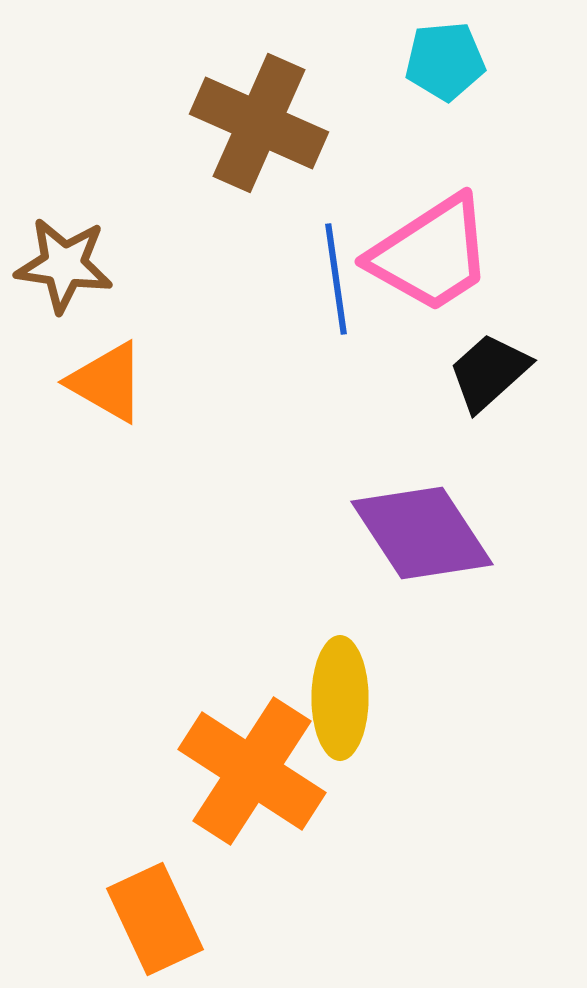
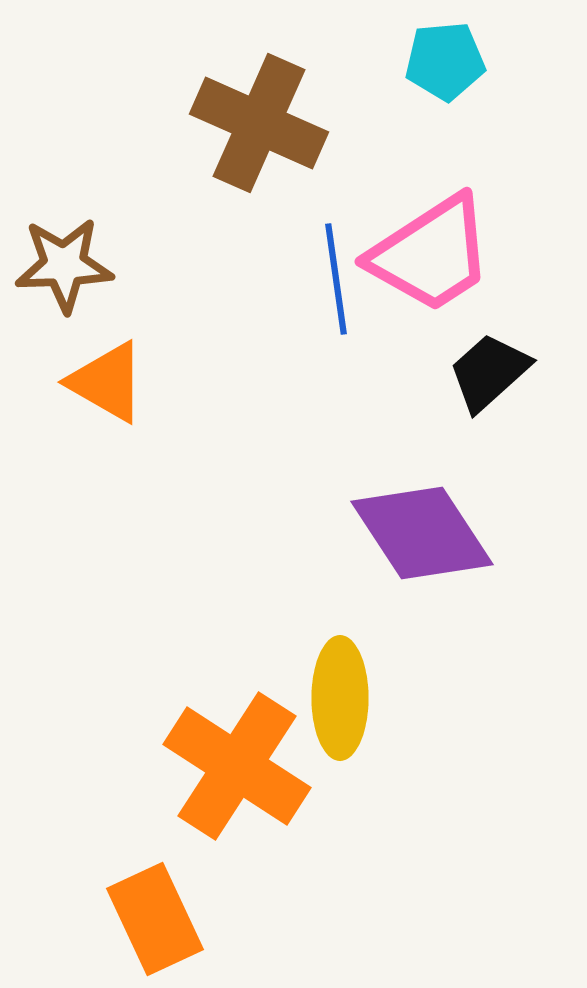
brown star: rotated 10 degrees counterclockwise
orange cross: moved 15 px left, 5 px up
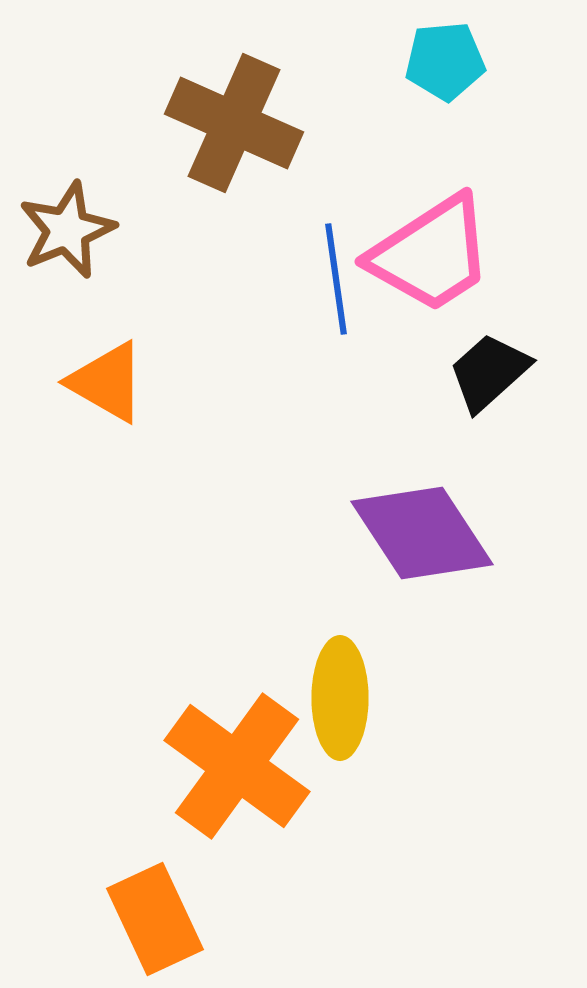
brown cross: moved 25 px left
brown star: moved 3 px right, 35 px up; rotated 20 degrees counterclockwise
orange cross: rotated 3 degrees clockwise
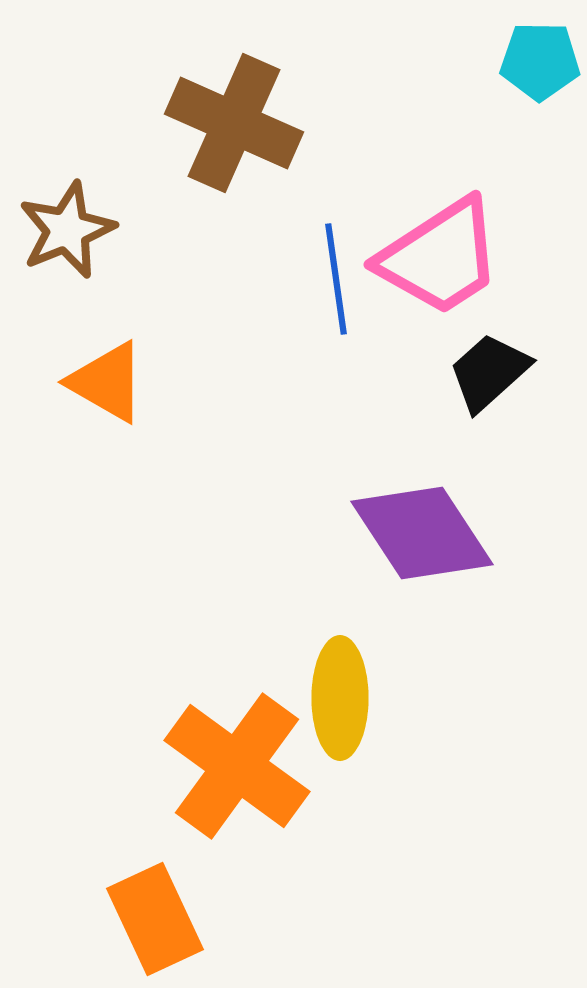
cyan pentagon: moved 95 px right; rotated 6 degrees clockwise
pink trapezoid: moved 9 px right, 3 px down
